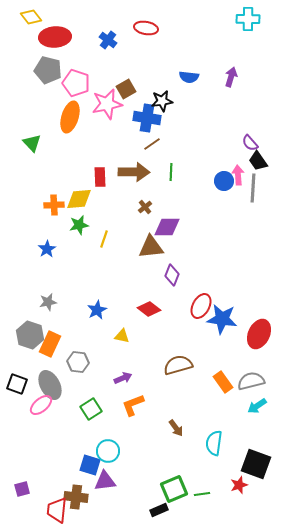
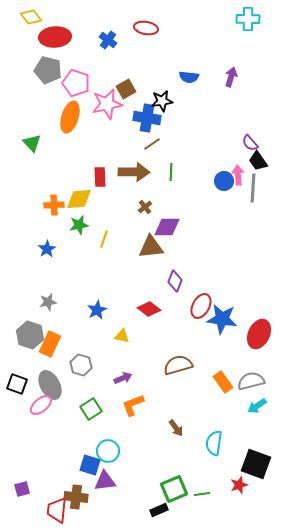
purple diamond at (172, 275): moved 3 px right, 6 px down
gray hexagon at (78, 362): moved 3 px right, 3 px down; rotated 10 degrees clockwise
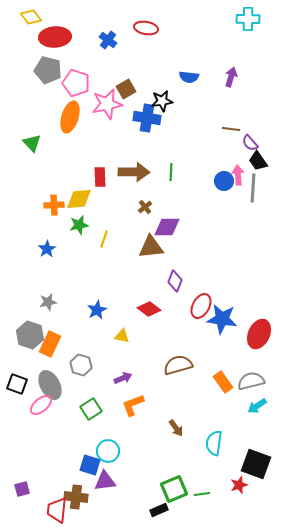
brown line at (152, 144): moved 79 px right, 15 px up; rotated 42 degrees clockwise
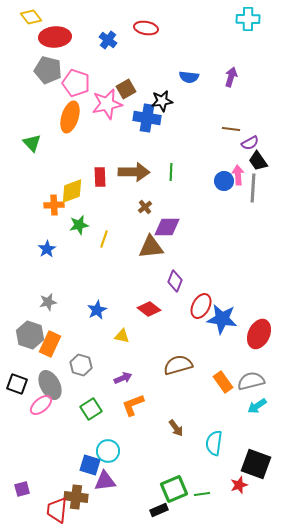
purple semicircle at (250, 143): rotated 78 degrees counterclockwise
yellow diamond at (79, 199): moved 7 px left, 8 px up; rotated 16 degrees counterclockwise
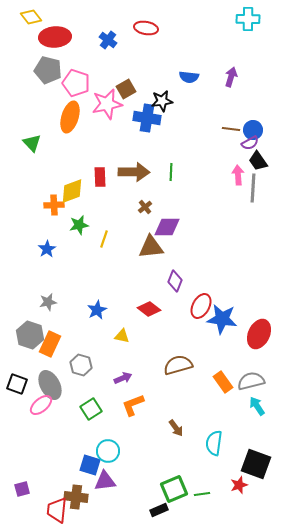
blue circle at (224, 181): moved 29 px right, 51 px up
cyan arrow at (257, 406): rotated 90 degrees clockwise
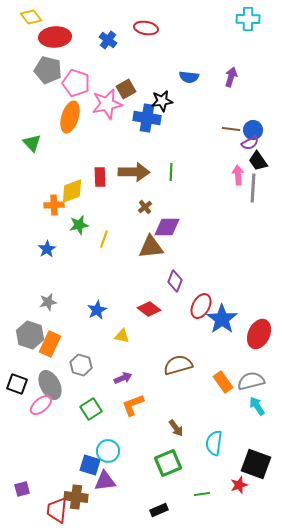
blue star at (222, 319): rotated 28 degrees clockwise
green square at (174, 489): moved 6 px left, 26 px up
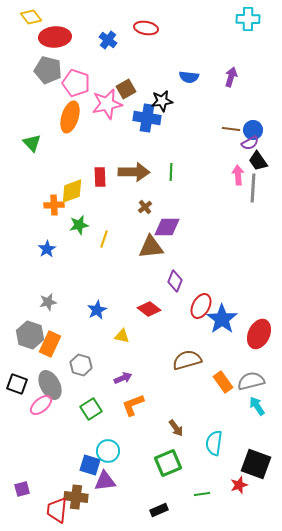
brown semicircle at (178, 365): moved 9 px right, 5 px up
